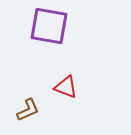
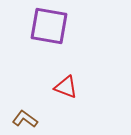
brown L-shape: moved 3 px left, 9 px down; rotated 120 degrees counterclockwise
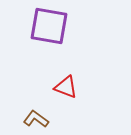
brown L-shape: moved 11 px right
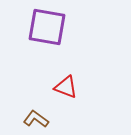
purple square: moved 2 px left, 1 px down
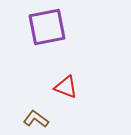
purple square: rotated 21 degrees counterclockwise
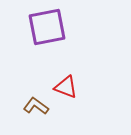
brown L-shape: moved 13 px up
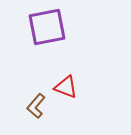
brown L-shape: rotated 85 degrees counterclockwise
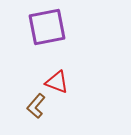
red triangle: moved 9 px left, 5 px up
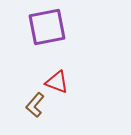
brown L-shape: moved 1 px left, 1 px up
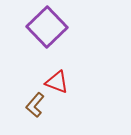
purple square: rotated 33 degrees counterclockwise
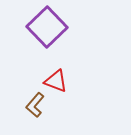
red triangle: moved 1 px left, 1 px up
